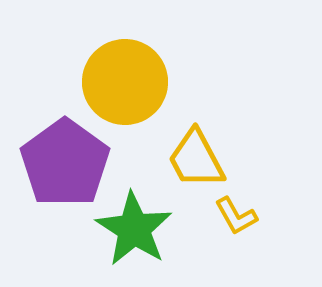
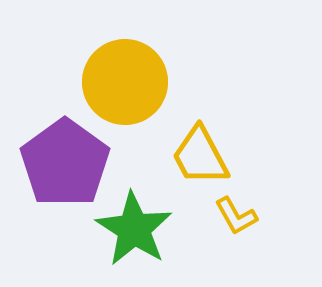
yellow trapezoid: moved 4 px right, 3 px up
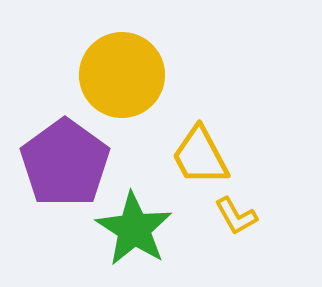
yellow circle: moved 3 px left, 7 px up
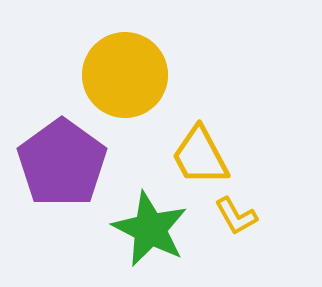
yellow circle: moved 3 px right
purple pentagon: moved 3 px left
green star: moved 16 px right; rotated 6 degrees counterclockwise
